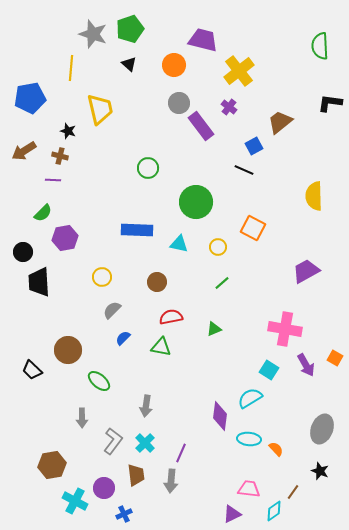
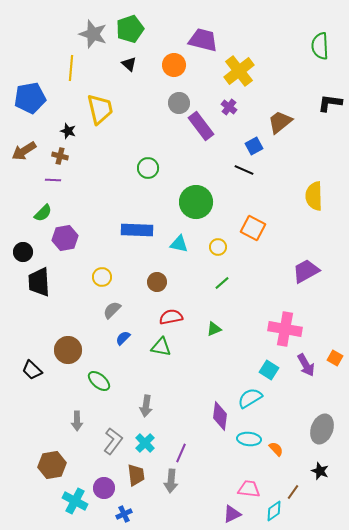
gray arrow at (82, 418): moved 5 px left, 3 px down
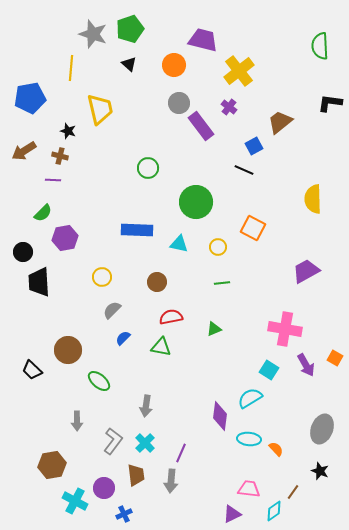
yellow semicircle at (314, 196): moved 1 px left, 3 px down
green line at (222, 283): rotated 35 degrees clockwise
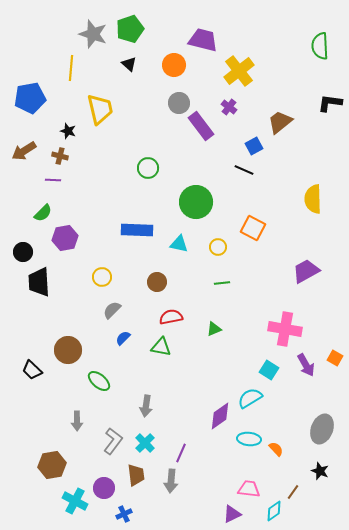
purple diamond at (220, 416): rotated 48 degrees clockwise
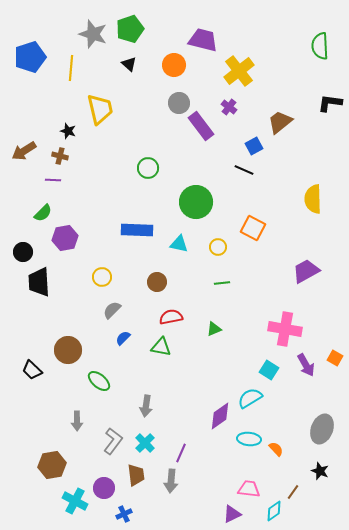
blue pentagon at (30, 98): moved 41 px up; rotated 8 degrees counterclockwise
